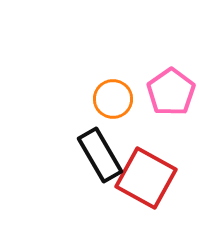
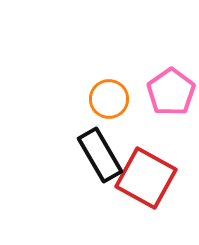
orange circle: moved 4 px left
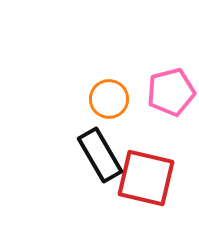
pink pentagon: rotated 21 degrees clockwise
red square: rotated 16 degrees counterclockwise
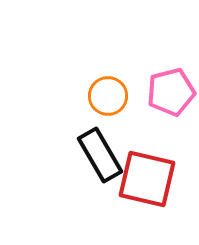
orange circle: moved 1 px left, 3 px up
red square: moved 1 px right, 1 px down
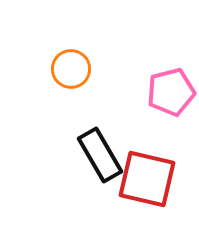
orange circle: moved 37 px left, 27 px up
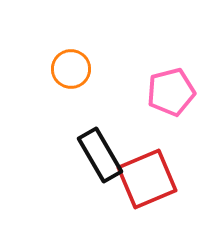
red square: rotated 36 degrees counterclockwise
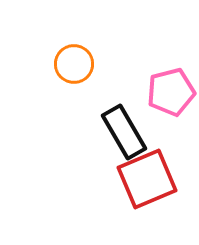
orange circle: moved 3 px right, 5 px up
black rectangle: moved 24 px right, 23 px up
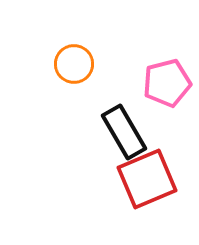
pink pentagon: moved 4 px left, 9 px up
